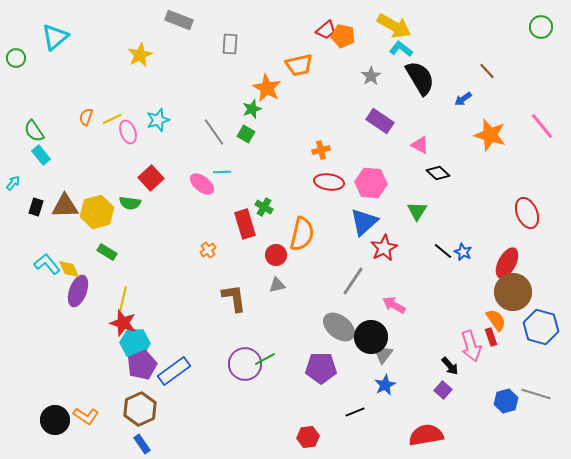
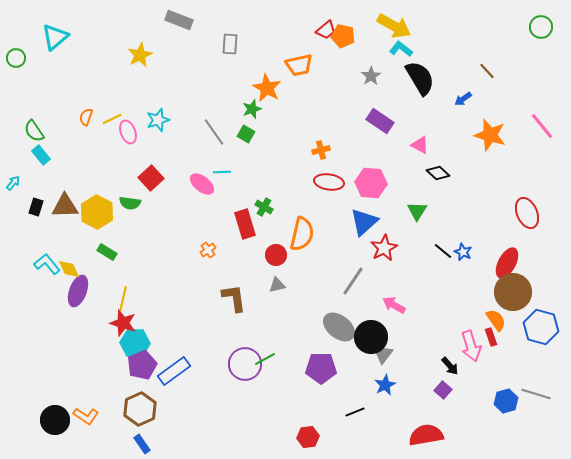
yellow hexagon at (97, 212): rotated 16 degrees counterclockwise
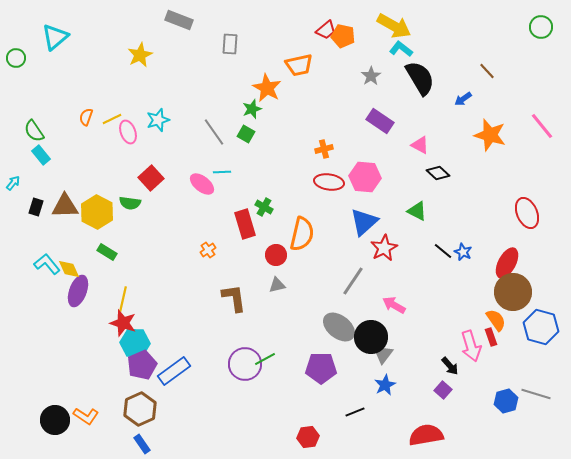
orange cross at (321, 150): moved 3 px right, 1 px up
pink hexagon at (371, 183): moved 6 px left, 6 px up
green triangle at (417, 211): rotated 35 degrees counterclockwise
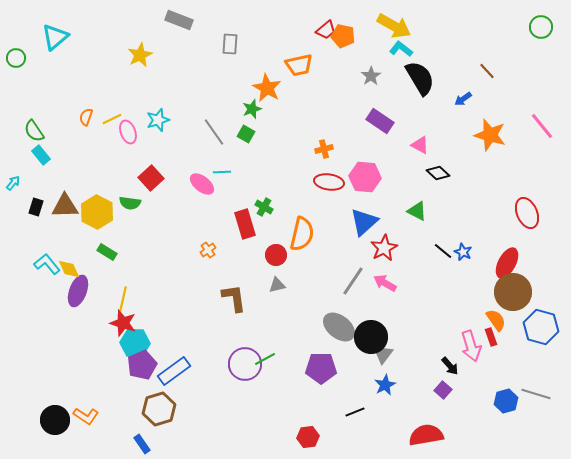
pink arrow at (394, 305): moved 9 px left, 22 px up
brown hexagon at (140, 409): moved 19 px right; rotated 8 degrees clockwise
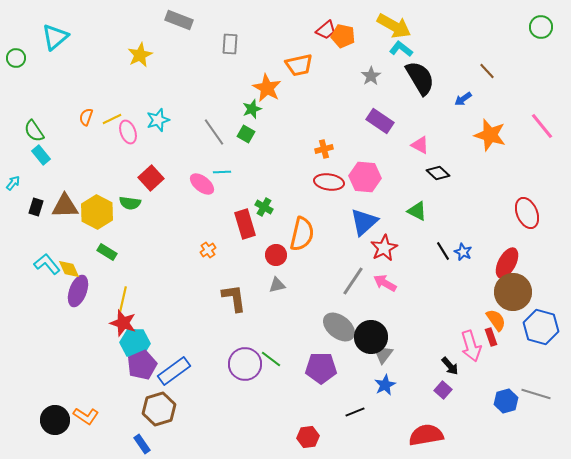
black line at (443, 251): rotated 18 degrees clockwise
green line at (265, 359): moved 6 px right; rotated 65 degrees clockwise
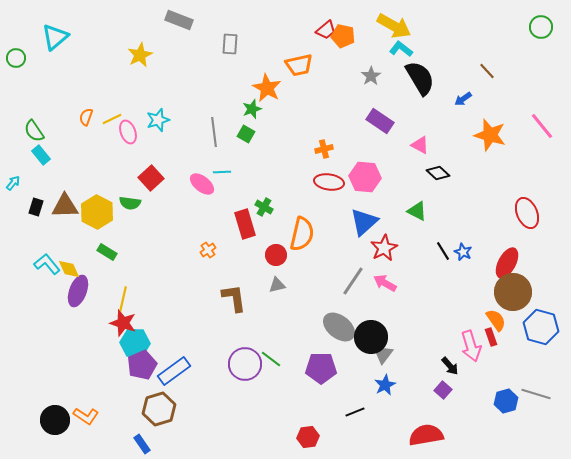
gray line at (214, 132): rotated 28 degrees clockwise
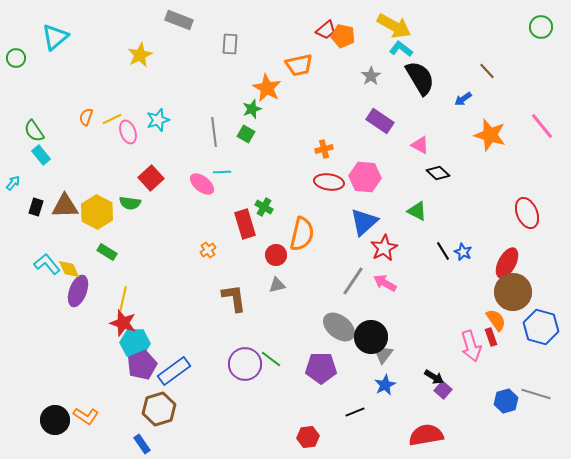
black arrow at (450, 366): moved 16 px left, 11 px down; rotated 18 degrees counterclockwise
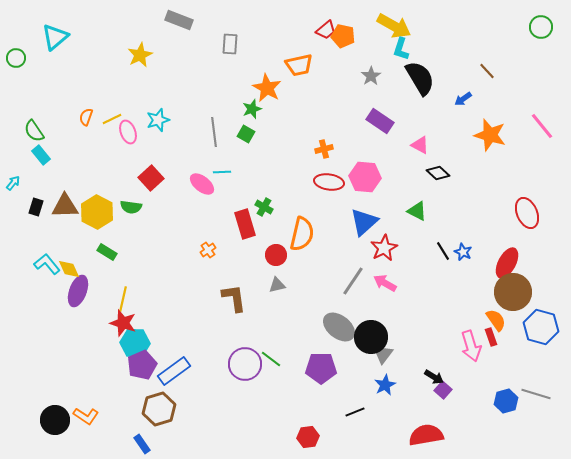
cyan L-shape at (401, 49): rotated 110 degrees counterclockwise
green semicircle at (130, 203): moved 1 px right, 4 px down
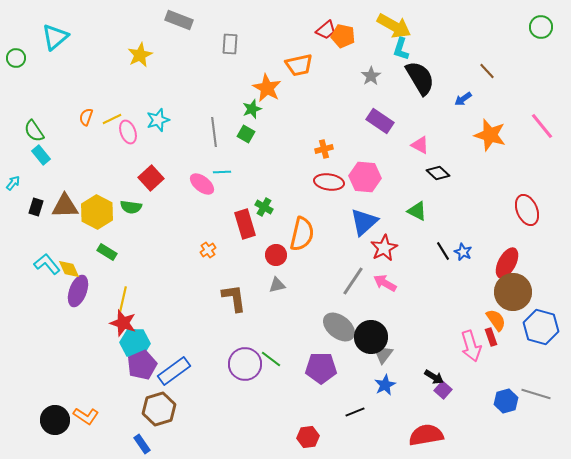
red ellipse at (527, 213): moved 3 px up
